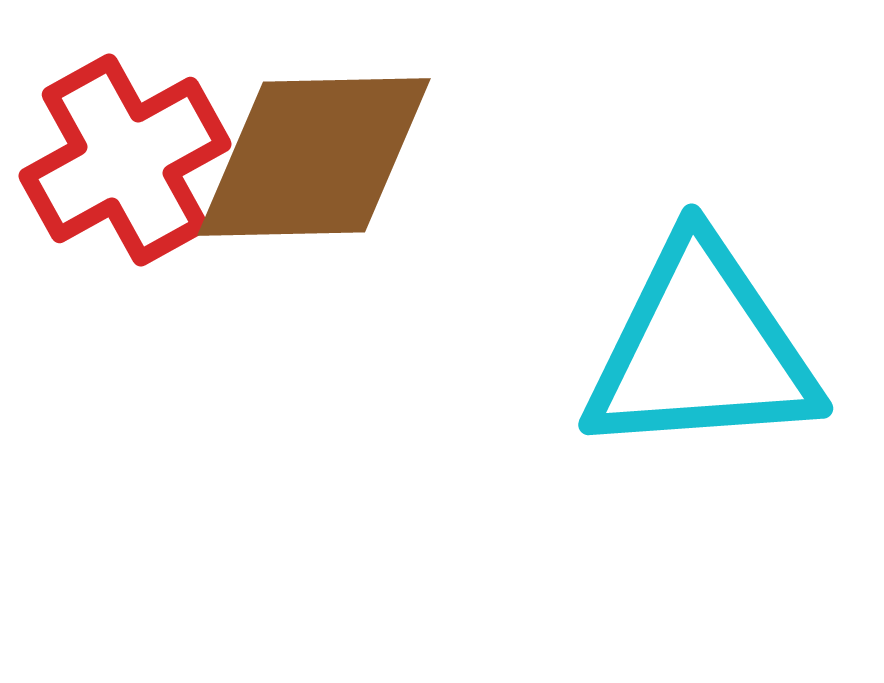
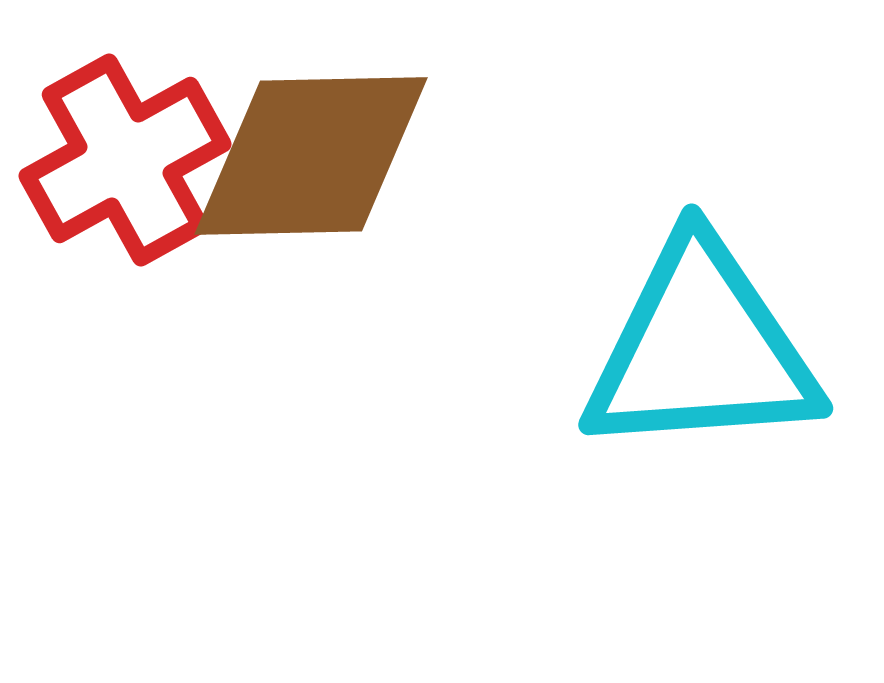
brown diamond: moved 3 px left, 1 px up
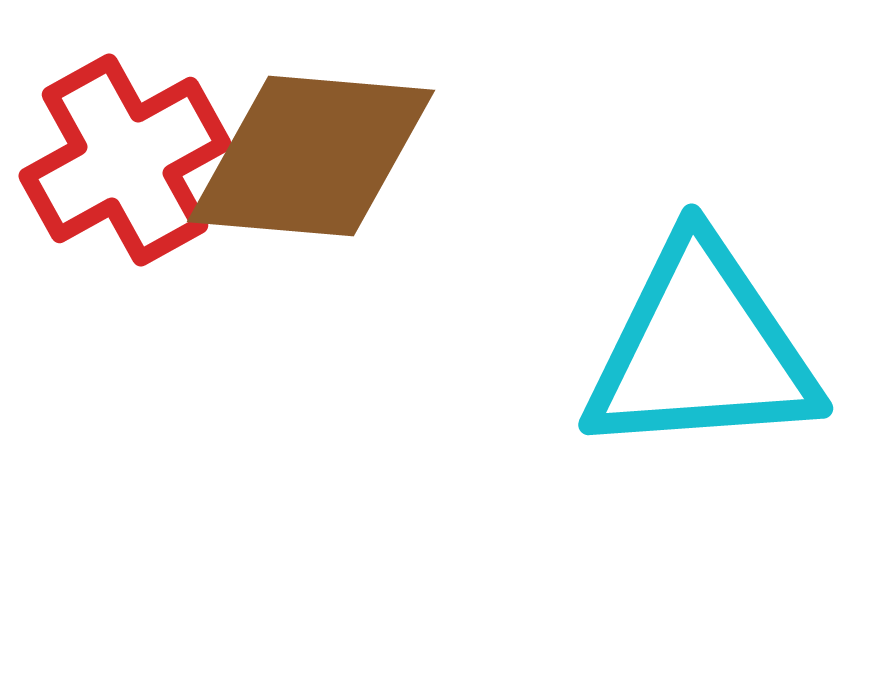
brown diamond: rotated 6 degrees clockwise
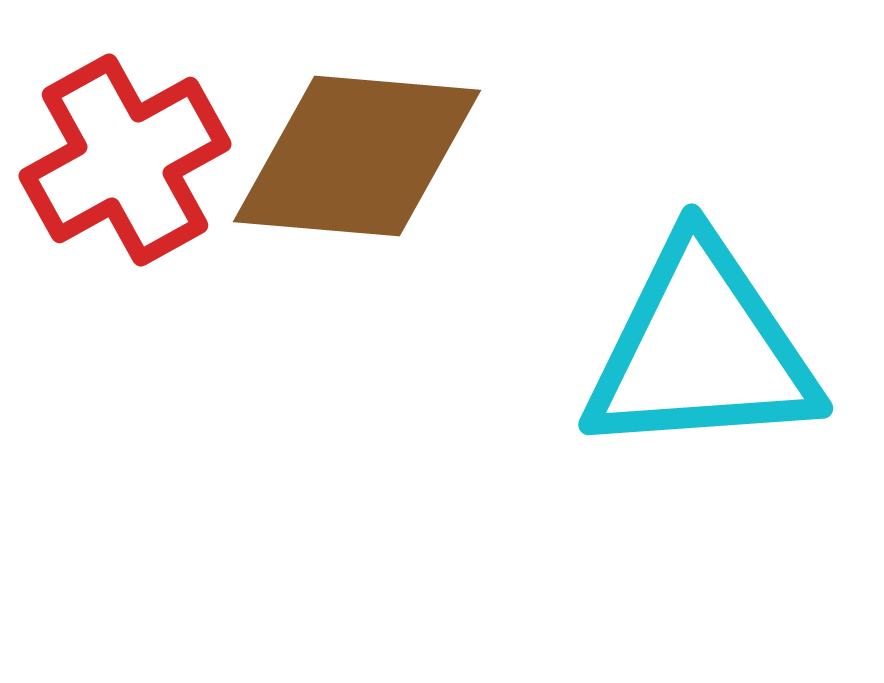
brown diamond: moved 46 px right
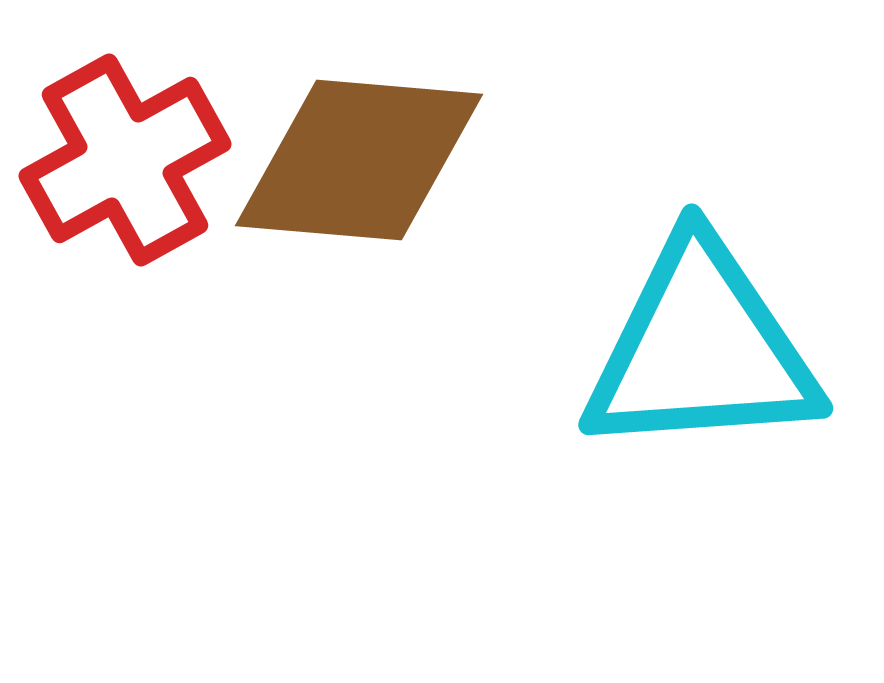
brown diamond: moved 2 px right, 4 px down
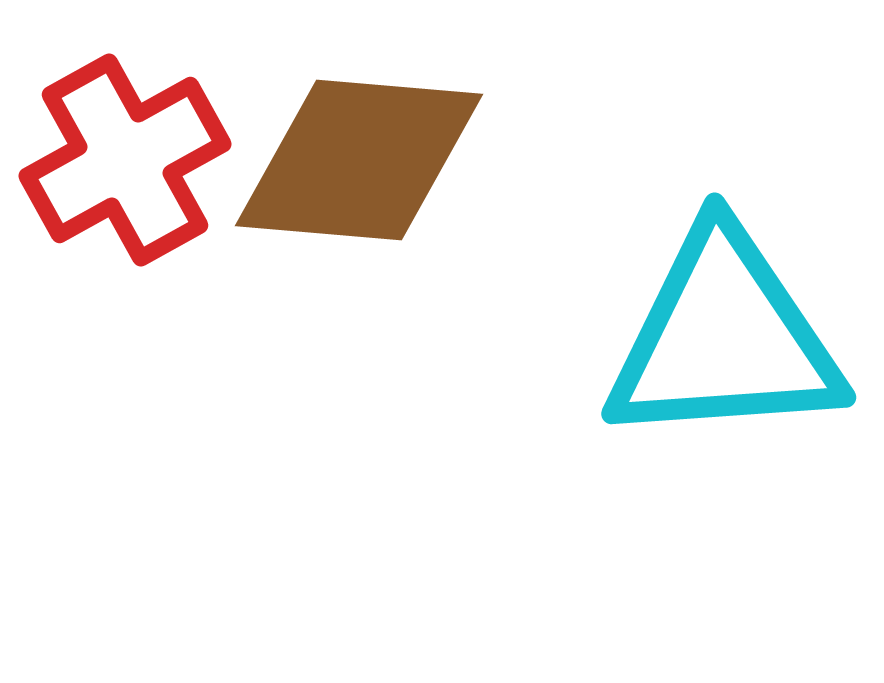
cyan triangle: moved 23 px right, 11 px up
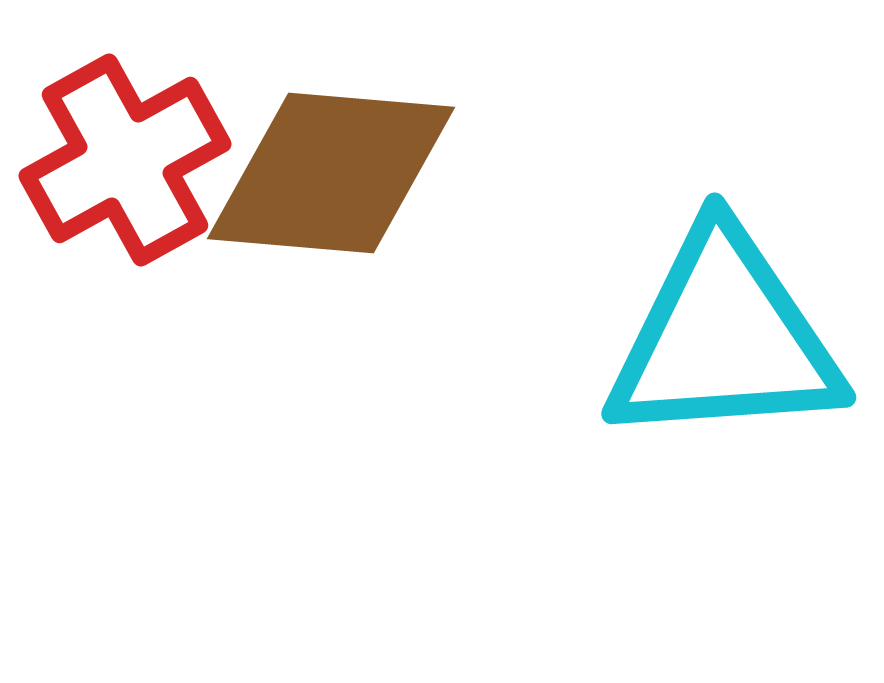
brown diamond: moved 28 px left, 13 px down
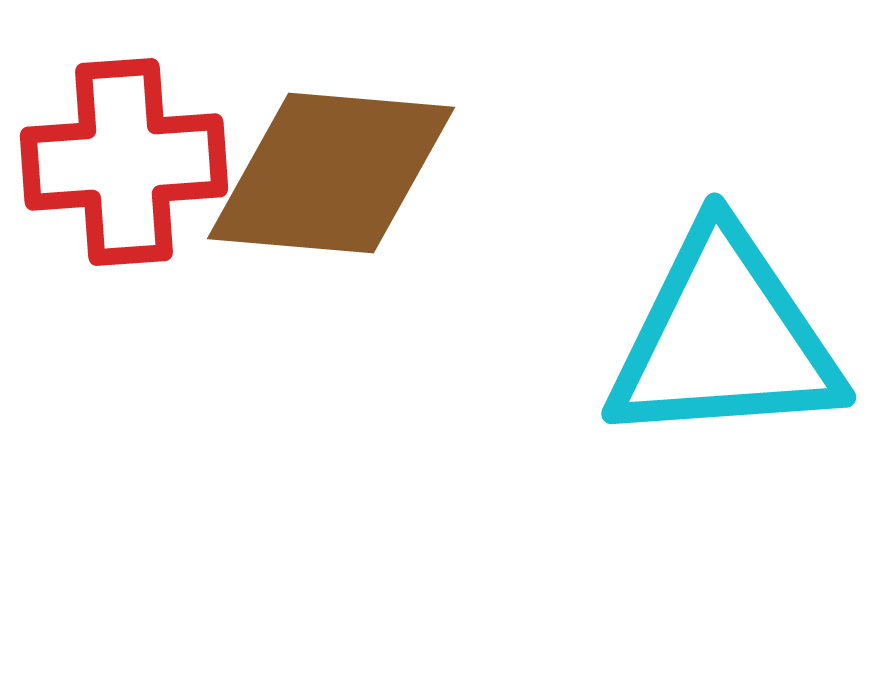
red cross: moved 1 px left, 2 px down; rotated 25 degrees clockwise
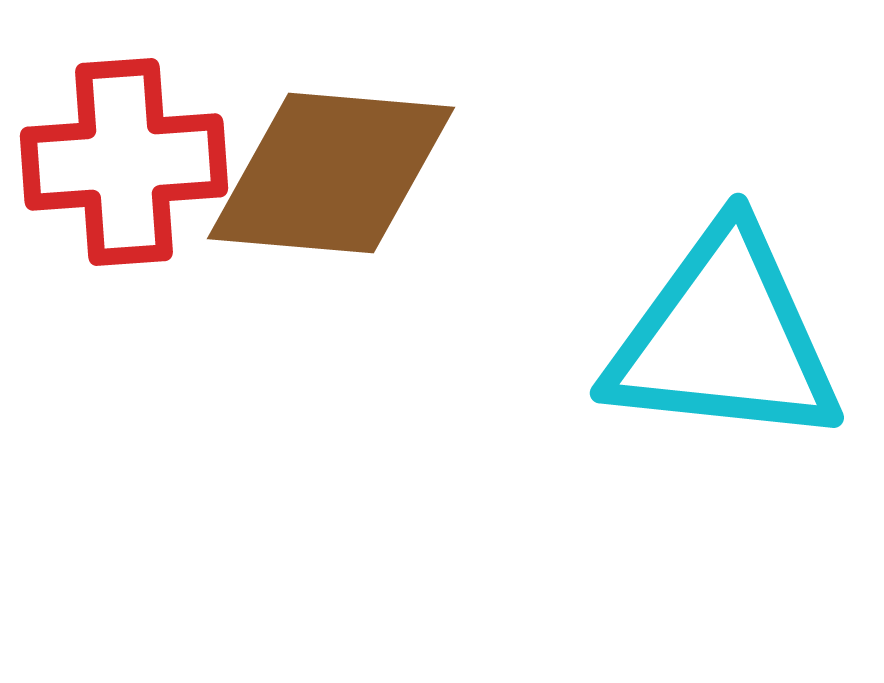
cyan triangle: rotated 10 degrees clockwise
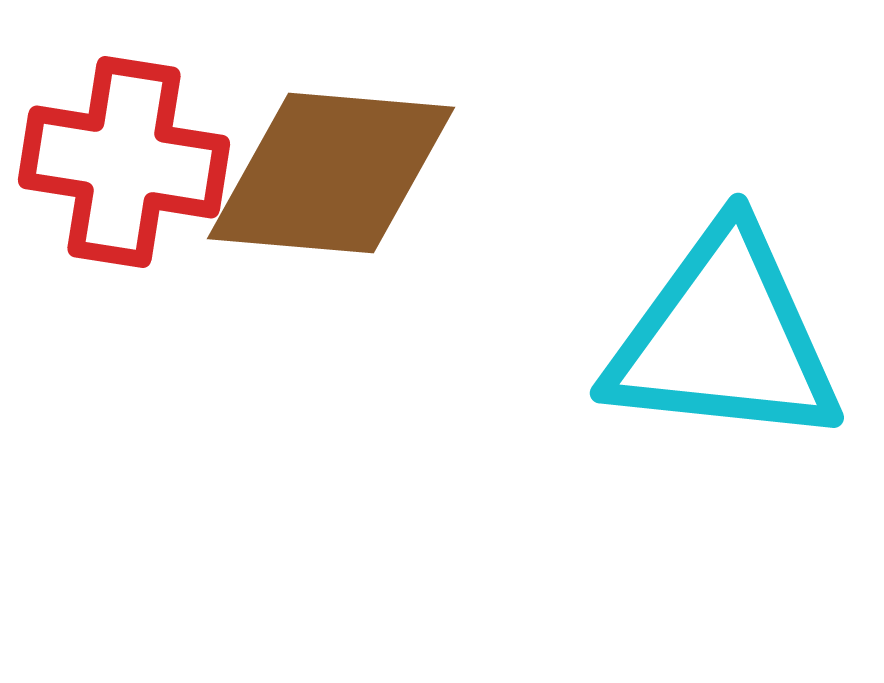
red cross: rotated 13 degrees clockwise
